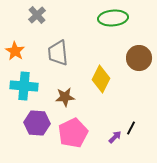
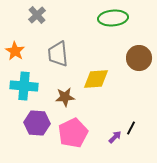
gray trapezoid: moved 1 px down
yellow diamond: moved 5 px left; rotated 60 degrees clockwise
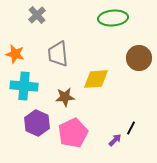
orange star: moved 3 px down; rotated 18 degrees counterclockwise
purple hexagon: rotated 20 degrees clockwise
purple arrow: moved 3 px down
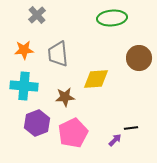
green ellipse: moved 1 px left
orange star: moved 9 px right, 4 px up; rotated 18 degrees counterclockwise
purple hexagon: rotated 15 degrees clockwise
black line: rotated 56 degrees clockwise
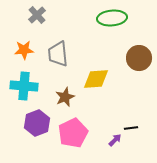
brown star: rotated 18 degrees counterclockwise
